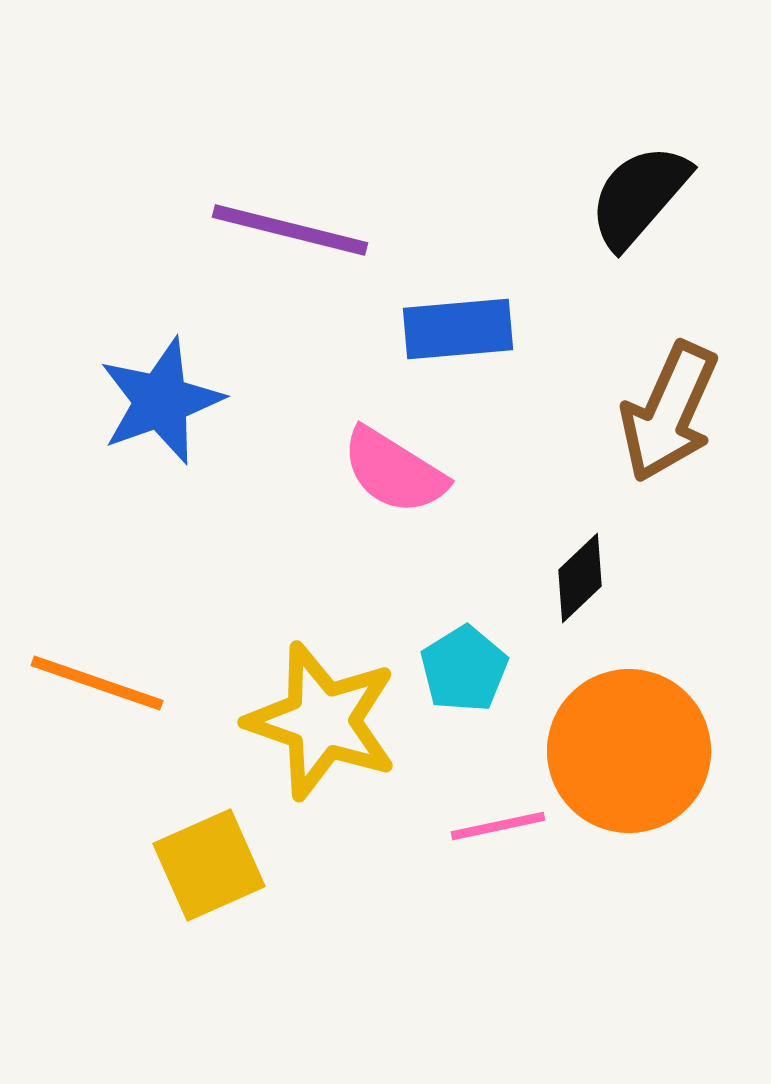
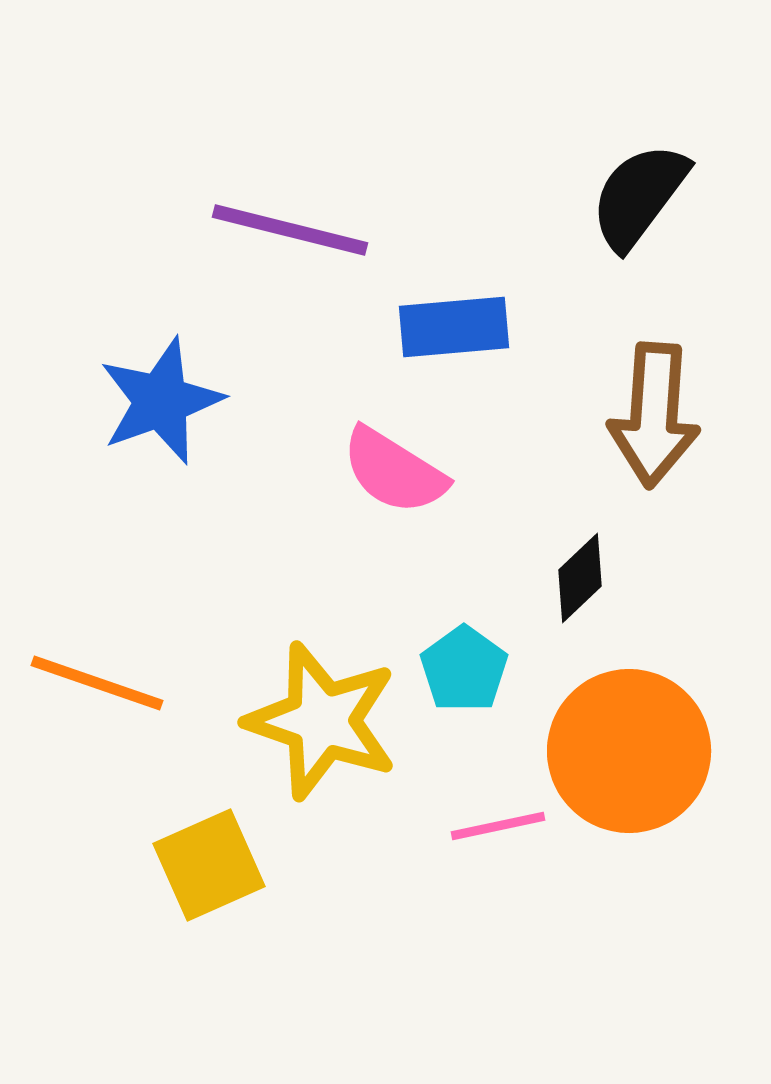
black semicircle: rotated 4 degrees counterclockwise
blue rectangle: moved 4 px left, 2 px up
brown arrow: moved 15 px left, 3 px down; rotated 20 degrees counterclockwise
cyan pentagon: rotated 4 degrees counterclockwise
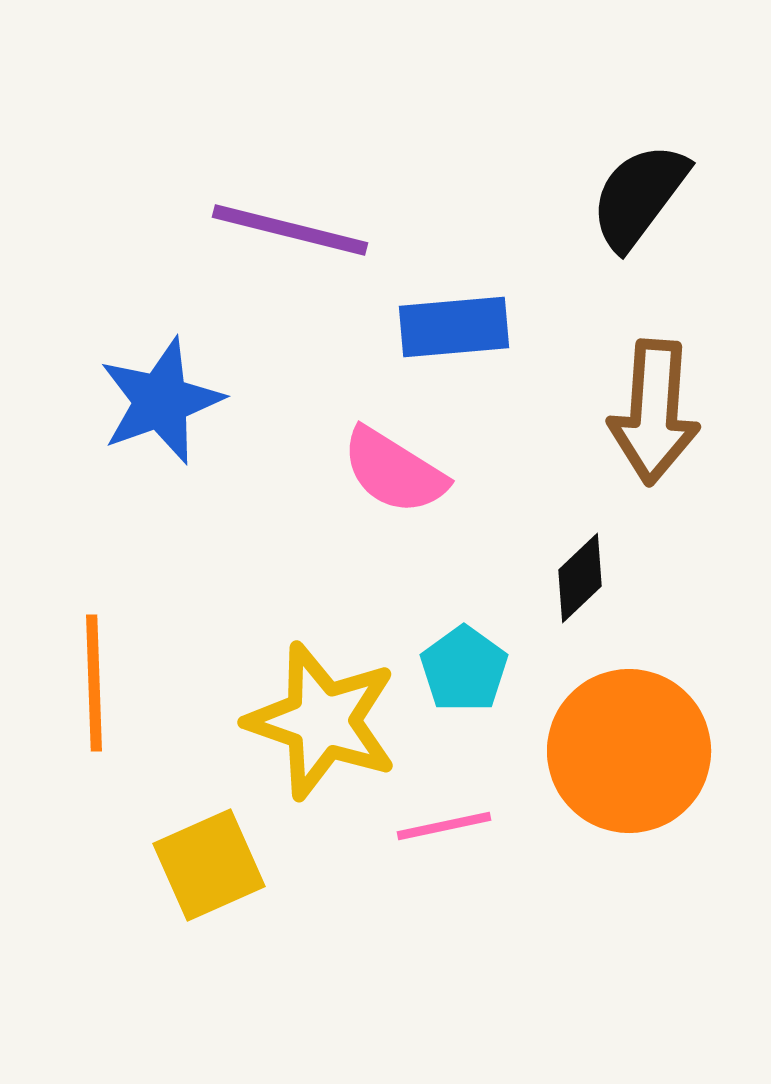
brown arrow: moved 3 px up
orange line: moved 3 px left; rotated 69 degrees clockwise
pink line: moved 54 px left
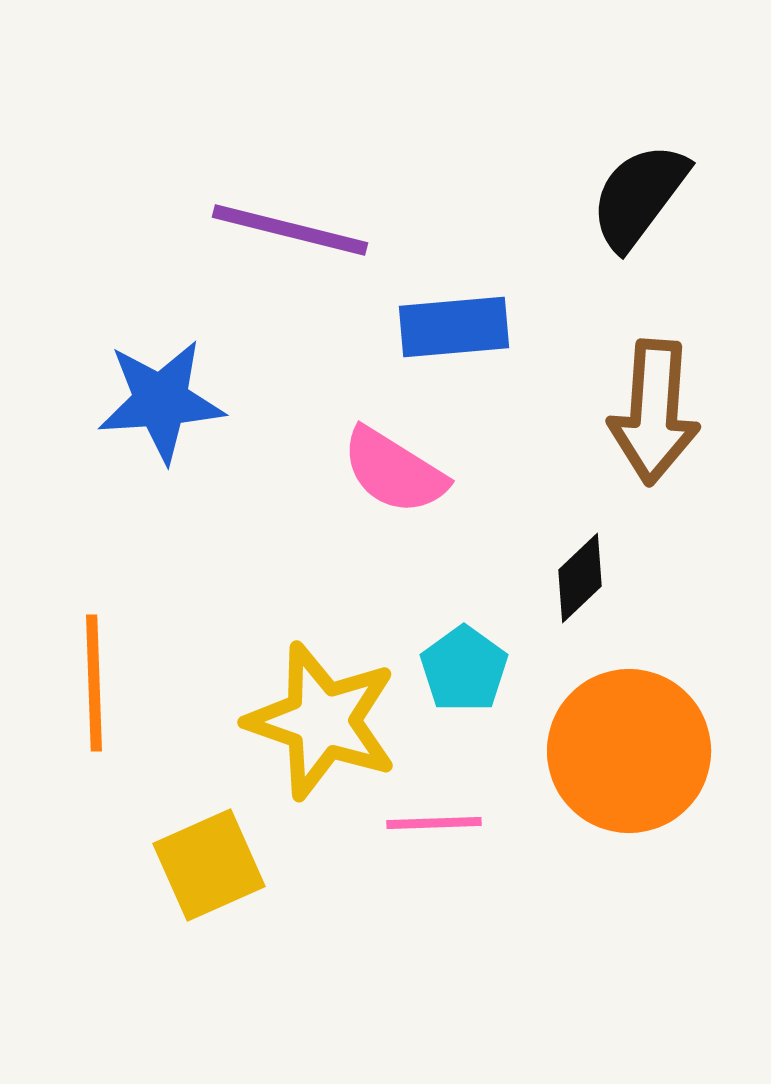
blue star: rotated 16 degrees clockwise
pink line: moved 10 px left, 3 px up; rotated 10 degrees clockwise
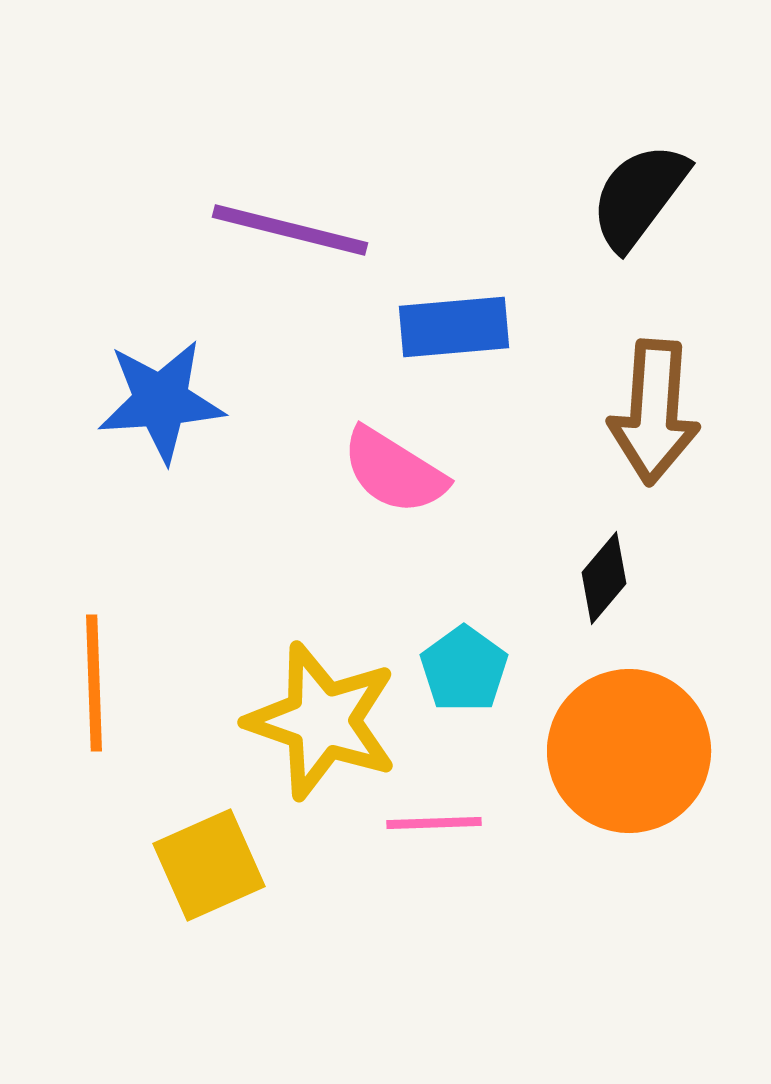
black diamond: moved 24 px right; rotated 6 degrees counterclockwise
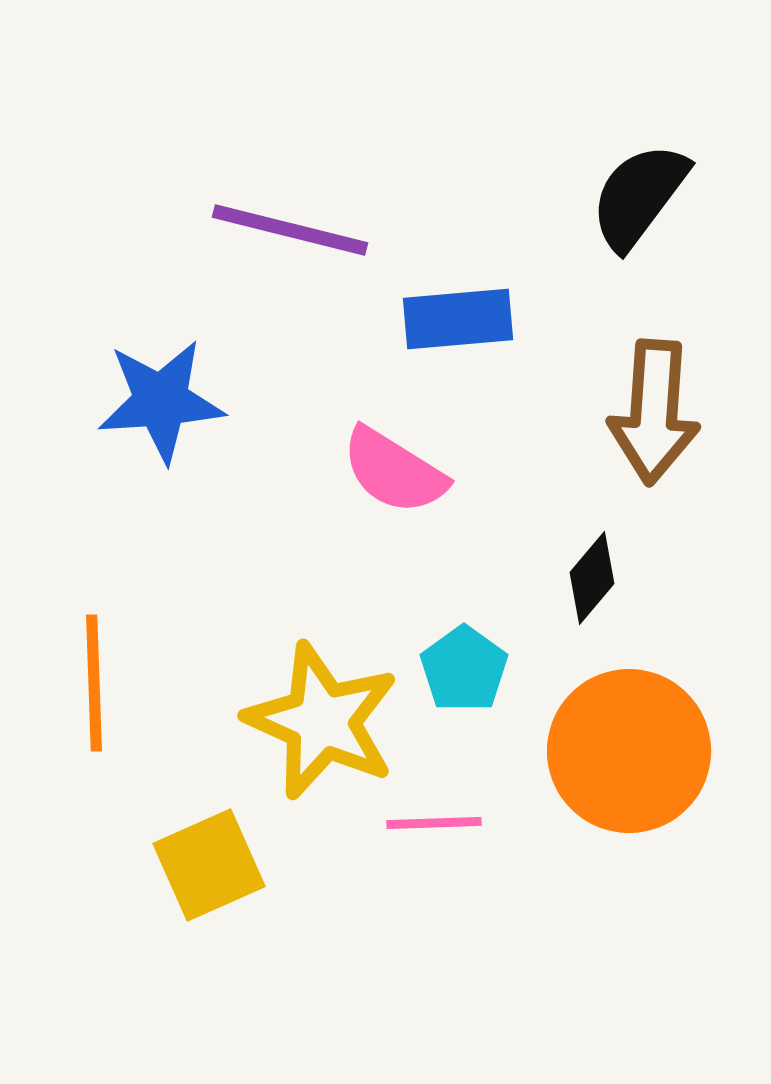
blue rectangle: moved 4 px right, 8 px up
black diamond: moved 12 px left
yellow star: rotated 5 degrees clockwise
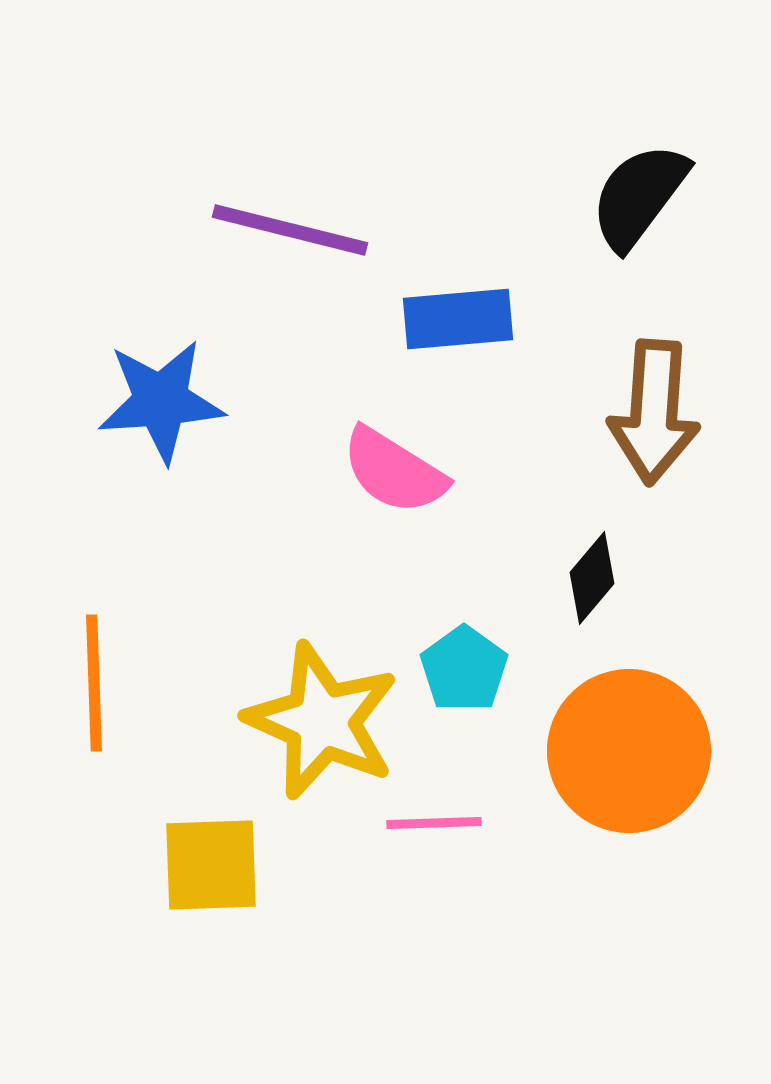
yellow square: moved 2 px right; rotated 22 degrees clockwise
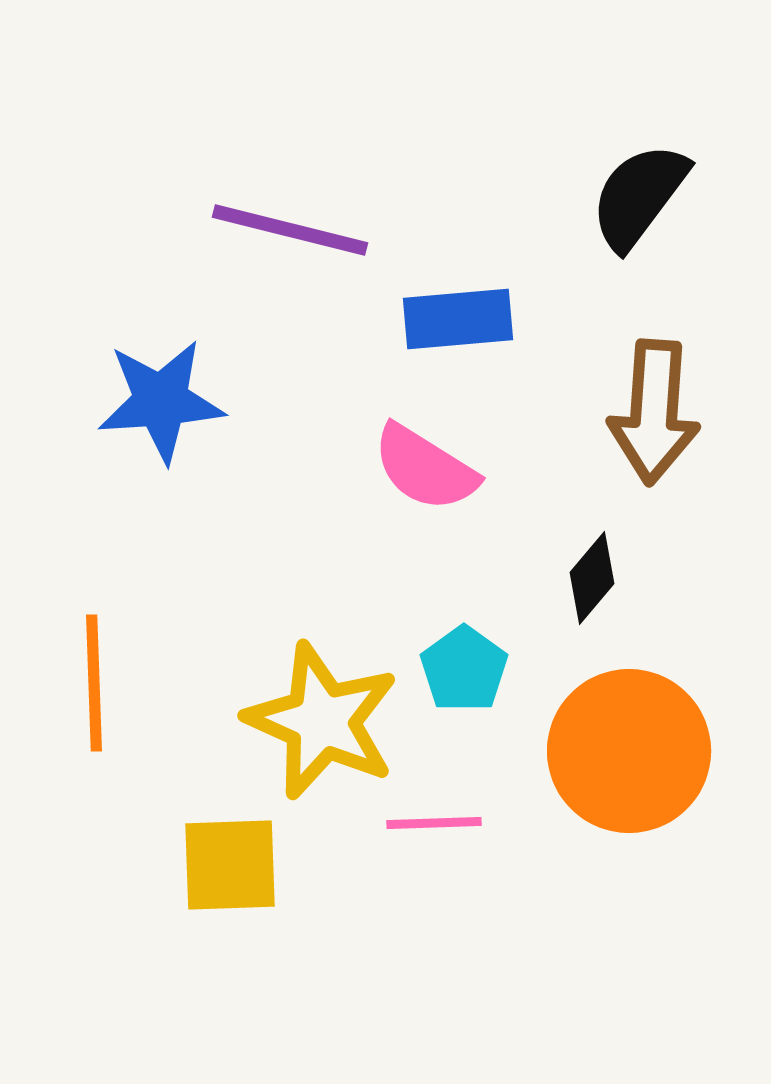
pink semicircle: moved 31 px right, 3 px up
yellow square: moved 19 px right
